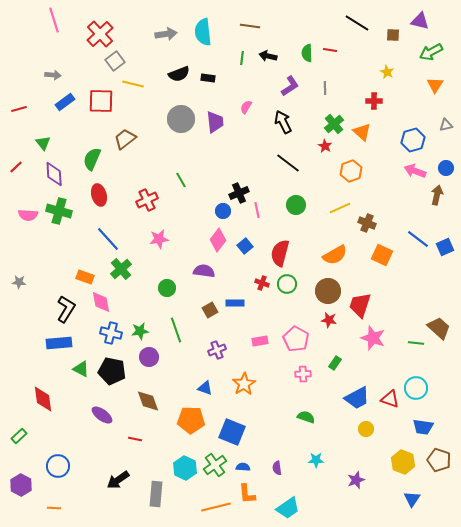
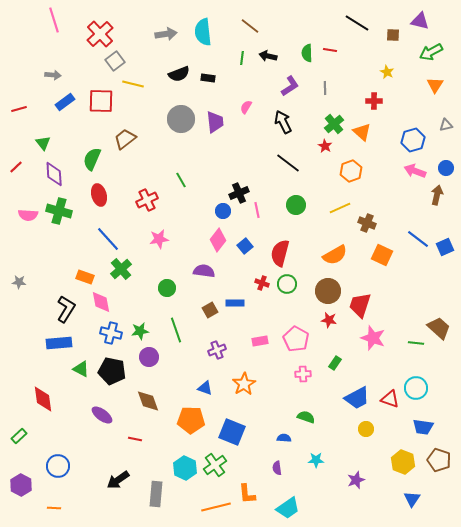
brown line at (250, 26): rotated 30 degrees clockwise
blue semicircle at (243, 467): moved 41 px right, 29 px up
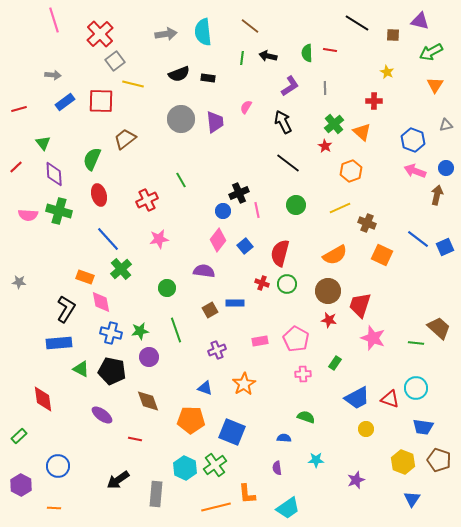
blue hexagon at (413, 140): rotated 25 degrees counterclockwise
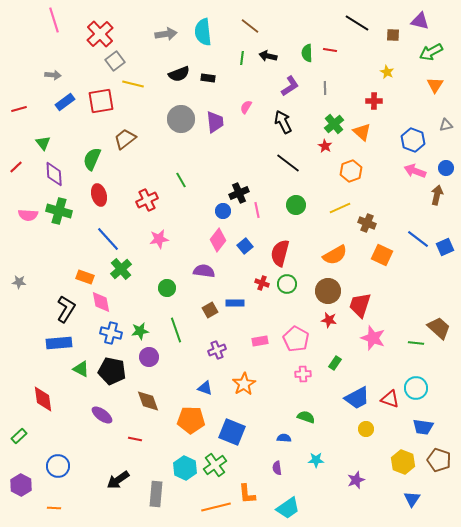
red square at (101, 101): rotated 12 degrees counterclockwise
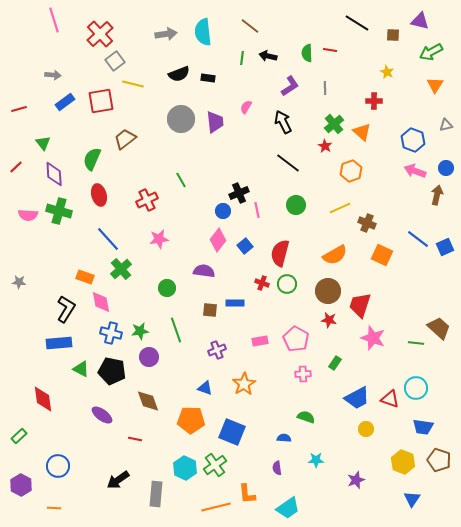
brown square at (210, 310): rotated 35 degrees clockwise
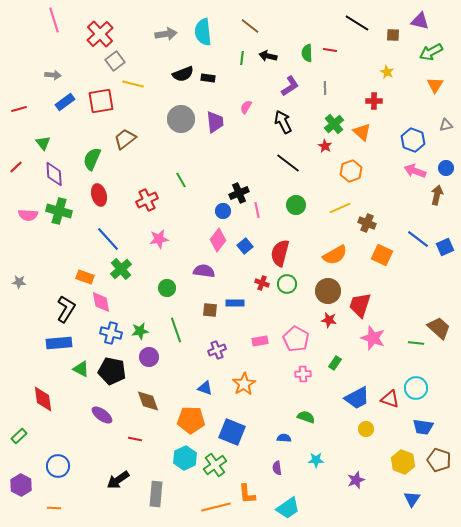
black semicircle at (179, 74): moved 4 px right
cyan hexagon at (185, 468): moved 10 px up; rotated 10 degrees clockwise
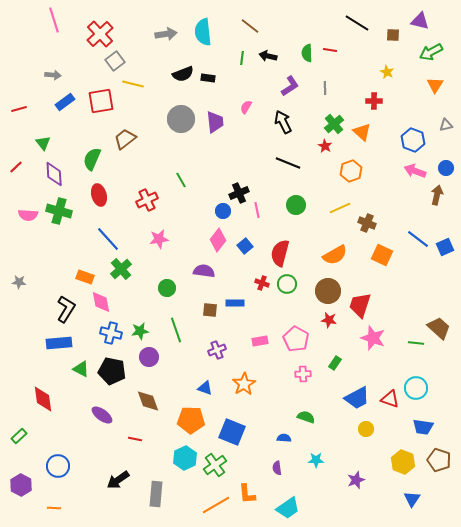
black line at (288, 163): rotated 15 degrees counterclockwise
orange line at (216, 507): moved 2 px up; rotated 16 degrees counterclockwise
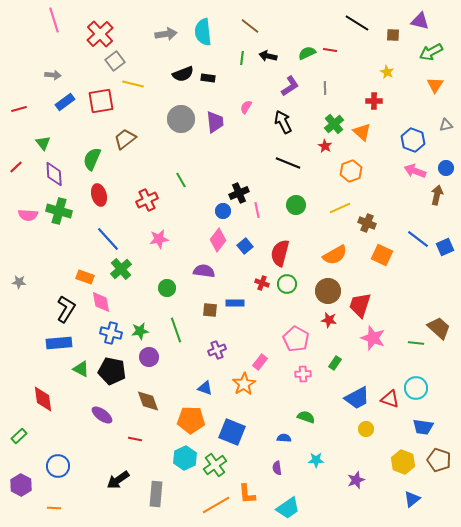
green semicircle at (307, 53): rotated 66 degrees clockwise
pink rectangle at (260, 341): moved 21 px down; rotated 42 degrees counterclockwise
blue triangle at (412, 499): rotated 18 degrees clockwise
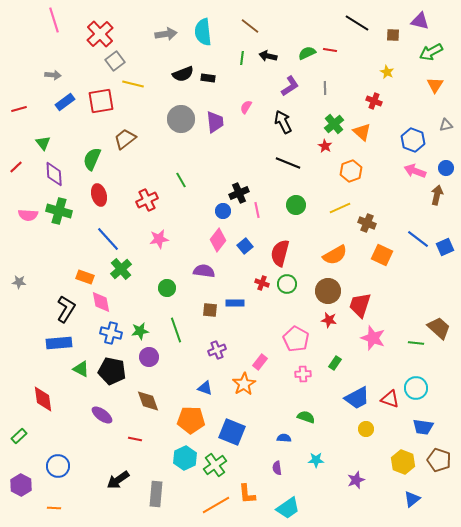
red cross at (374, 101): rotated 21 degrees clockwise
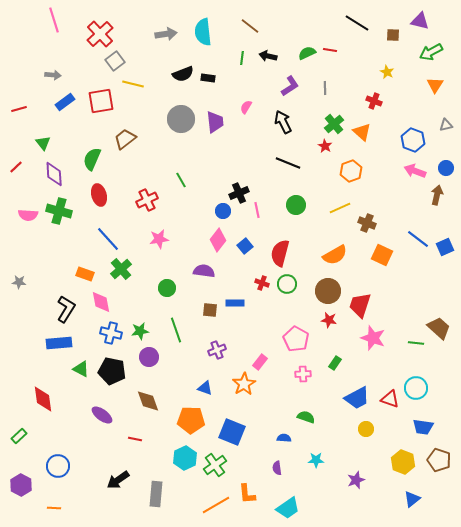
orange rectangle at (85, 277): moved 3 px up
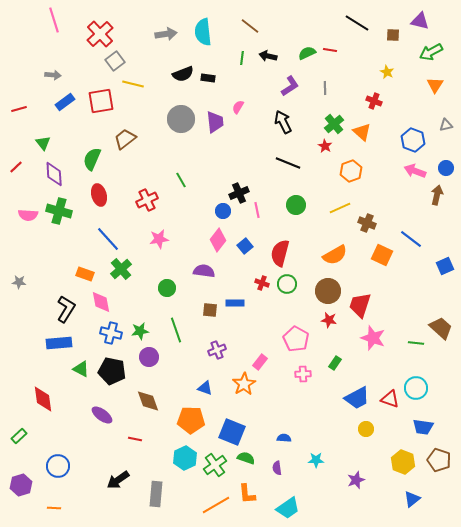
pink semicircle at (246, 107): moved 8 px left
blue line at (418, 239): moved 7 px left
blue square at (445, 247): moved 19 px down
brown trapezoid at (439, 328): moved 2 px right
green semicircle at (306, 417): moved 60 px left, 41 px down
purple hexagon at (21, 485): rotated 15 degrees clockwise
